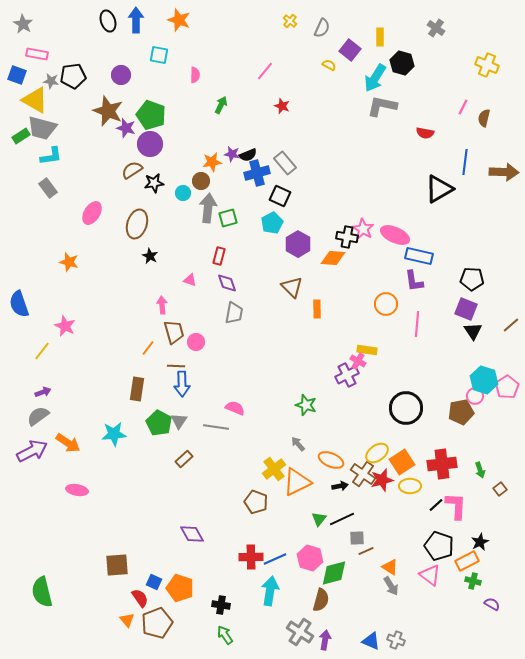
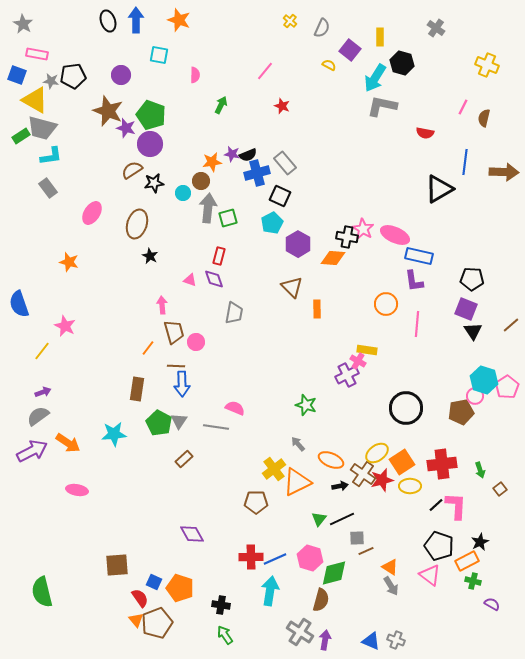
purple diamond at (227, 283): moved 13 px left, 4 px up
brown pentagon at (256, 502): rotated 20 degrees counterclockwise
orange triangle at (127, 620): moved 9 px right
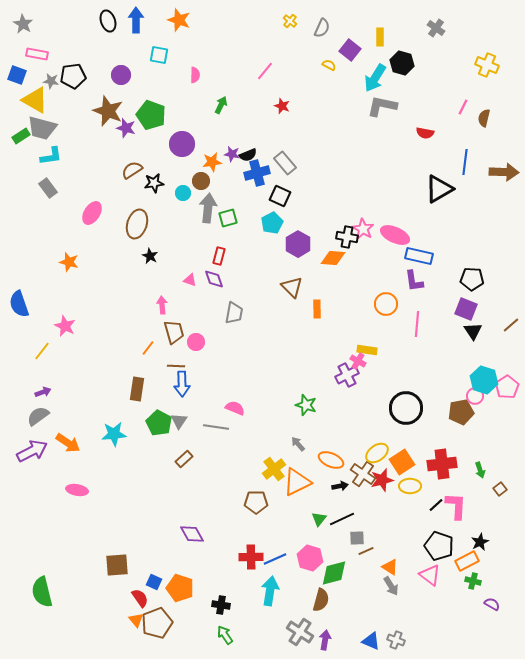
purple circle at (150, 144): moved 32 px right
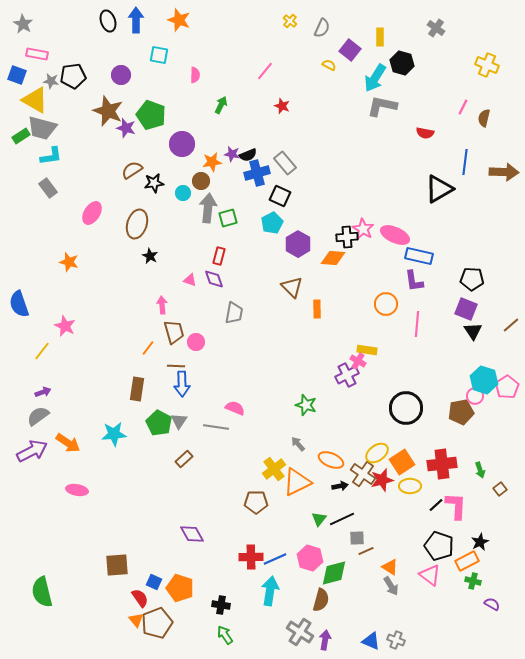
black cross at (347, 237): rotated 15 degrees counterclockwise
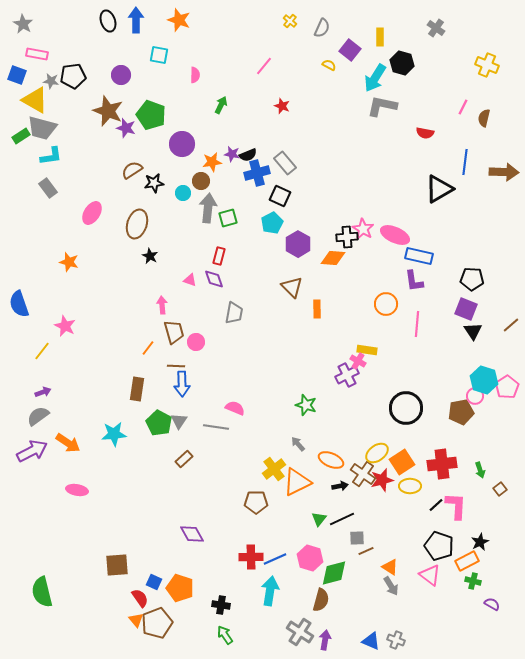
pink line at (265, 71): moved 1 px left, 5 px up
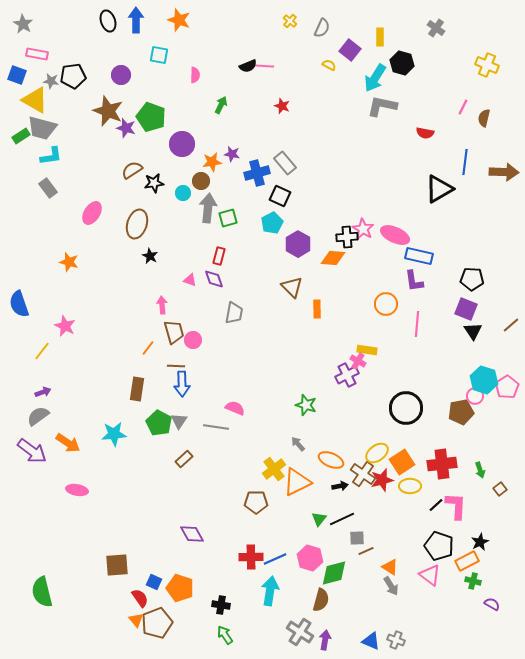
pink line at (264, 66): rotated 54 degrees clockwise
green pentagon at (151, 115): moved 2 px down
black semicircle at (248, 155): moved 89 px up
pink circle at (196, 342): moved 3 px left, 2 px up
purple arrow at (32, 451): rotated 64 degrees clockwise
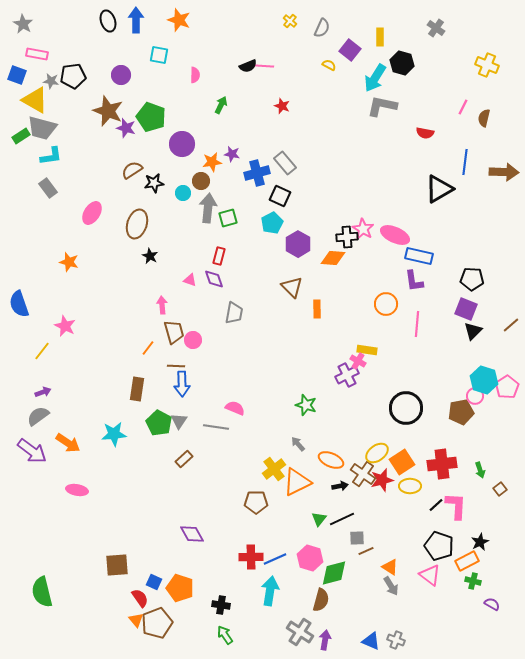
black triangle at (473, 331): rotated 18 degrees clockwise
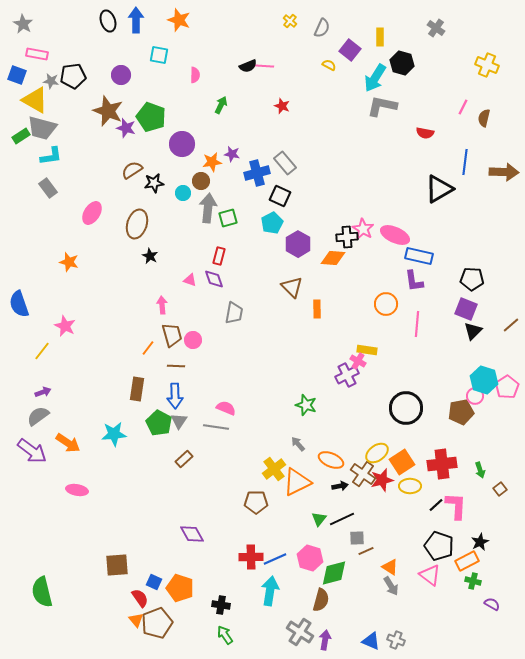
brown trapezoid at (174, 332): moved 2 px left, 3 px down
blue arrow at (182, 384): moved 7 px left, 12 px down
pink semicircle at (235, 408): moved 9 px left
